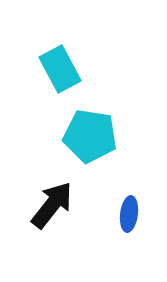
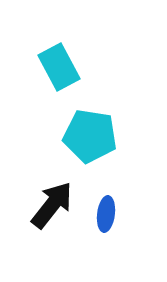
cyan rectangle: moved 1 px left, 2 px up
blue ellipse: moved 23 px left
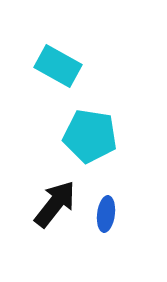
cyan rectangle: moved 1 px left, 1 px up; rotated 33 degrees counterclockwise
black arrow: moved 3 px right, 1 px up
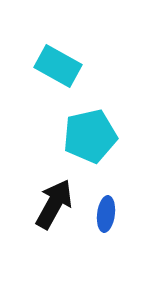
cyan pentagon: rotated 22 degrees counterclockwise
black arrow: moved 1 px left; rotated 9 degrees counterclockwise
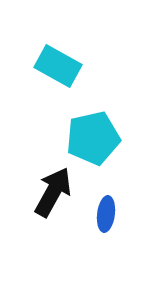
cyan pentagon: moved 3 px right, 2 px down
black arrow: moved 1 px left, 12 px up
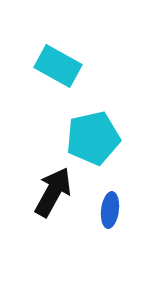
blue ellipse: moved 4 px right, 4 px up
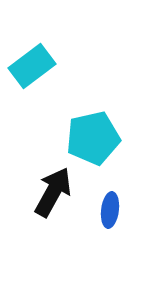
cyan rectangle: moved 26 px left; rotated 66 degrees counterclockwise
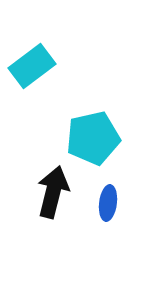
black arrow: rotated 15 degrees counterclockwise
blue ellipse: moved 2 px left, 7 px up
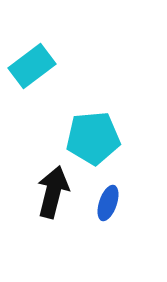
cyan pentagon: rotated 8 degrees clockwise
blue ellipse: rotated 12 degrees clockwise
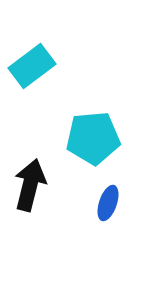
black arrow: moved 23 px left, 7 px up
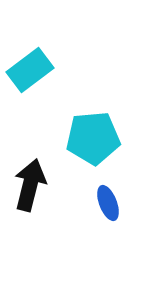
cyan rectangle: moved 2 px left, 4 px down
blue ellipse: rotated 40 degrees counterclockwise
